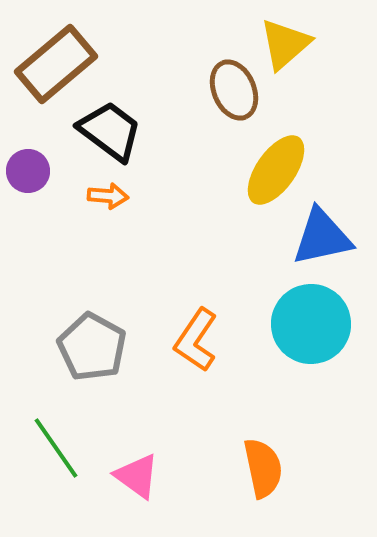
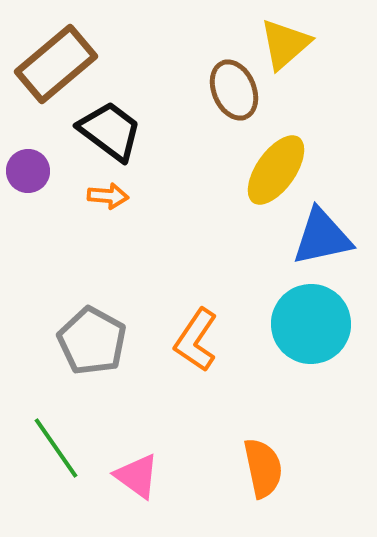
gray pentagon: moved 6 px up
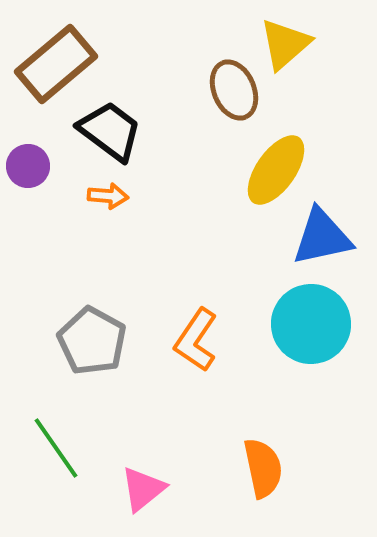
purple circle: moved 5 px up
pink triangle: moved 6 px right, 13 px down; rotated 45 degrees clockwise
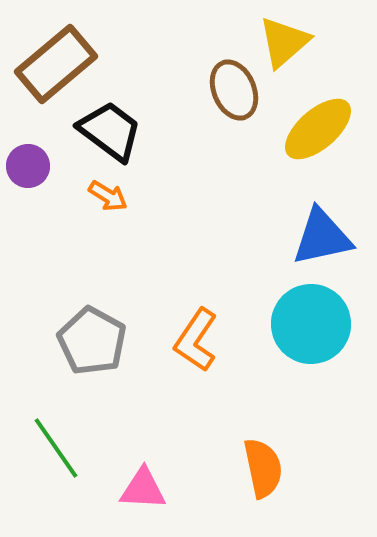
yellow triangle: moved 1 px left, 2 px up
yellow ellipse: moved 42 px right, 41 px up; rotated 14 degrees clockwise
orange arrow: rotated 27 degrees clockwise
pink triangle: rotated 42 degrees clockwise
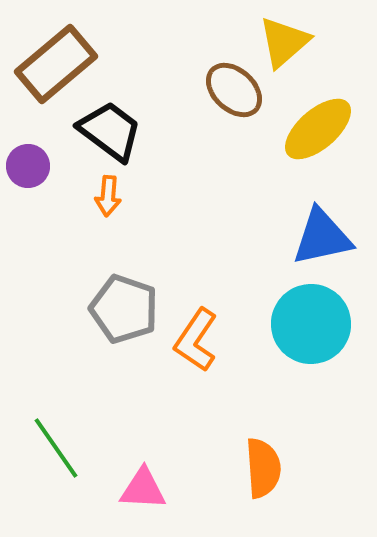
brown ellipse: rotated 24 degrees counterclockwise
orange arrow: rotated 63 degrees clockwise
gray pentagon: moved 32 px right, 32 px up; rotated 10 degrees counterclockwise
orange semicircle: rotated 8 degrees clockwise
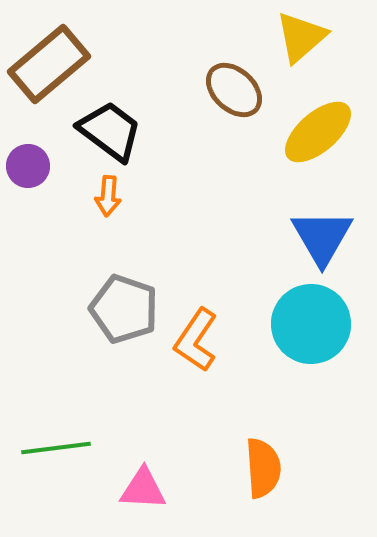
yellow triangle: moved 17 px right, 5 px up
brown rectangle: moved 7 px left
yellow ellipse: moved 3 px down
blue triangle: rotated 48 degrees counterclockwise
green line: rotated 62 degrees counterclockwise
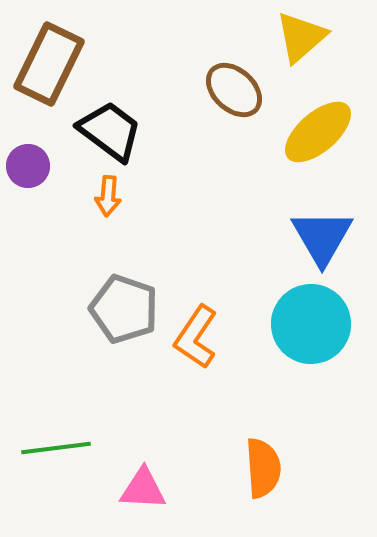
brown rectangle: rotated 24 degrees counterclockwise
orange L-shape: moved 3 px up
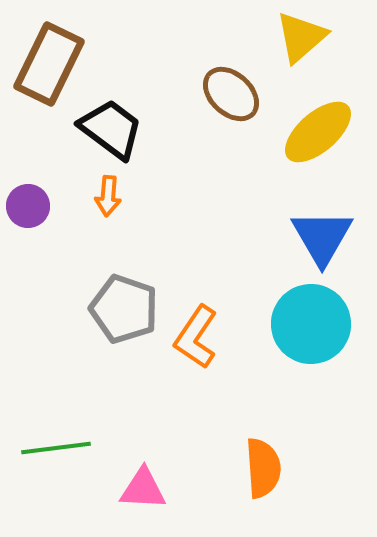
brown ellipse: moved 3 px left, 4 px down
black trapezoid: moved 1 px right, 2 px up
purple circle: moved 40 px down
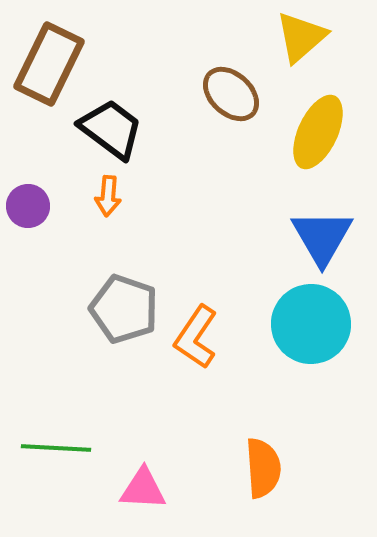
yellow ellipse: rotated 24 degrees counterclockwise
green line: rotated 10 degrees clockwise
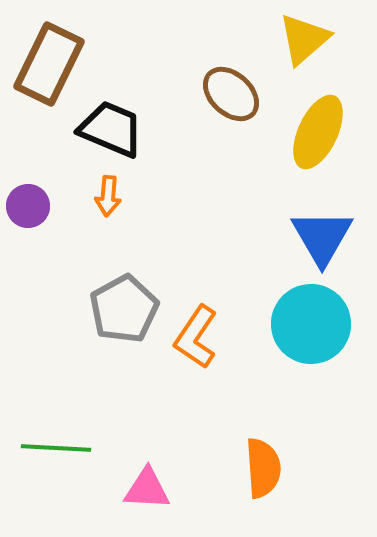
yellow triangle: moved 3 px right, 2 px down
black trapezoid: rotated 14 degrees counterclockwise
gray pentagon: rotated 24 degrees clockwise
pink triangle: moved 4 px right
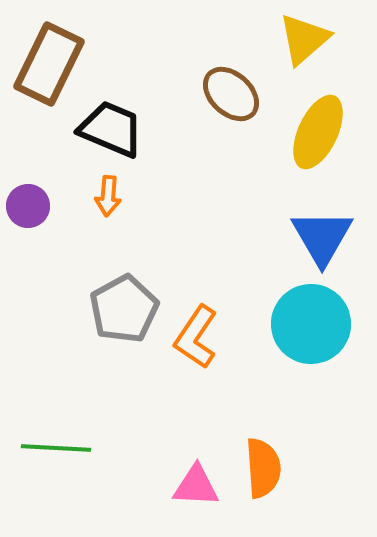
pink triangle: moved 49 px right, 3 px up
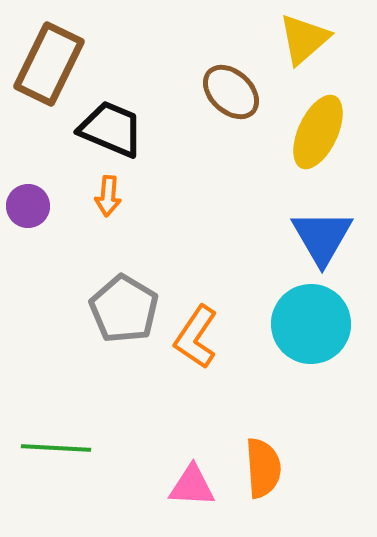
brown ellipse: moved 2 px up
gray pentagon: rotated 12 degrees counterclockwise
pink triangle: moved 4 px left
